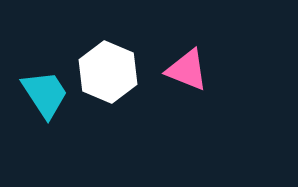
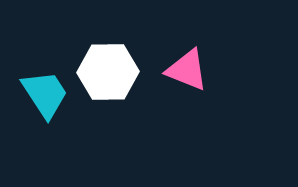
white hexagon: rotated 24 degrees counterclockwise
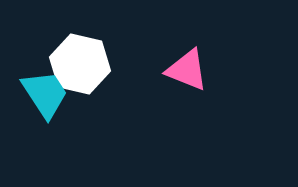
white hexagon: moved 28 px left, 8 px up; rotated 14 degrees clockwise
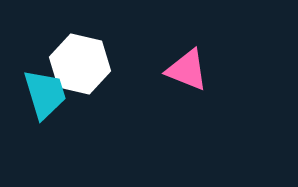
cyan trapezoid: rotated 16 degrees clockwise
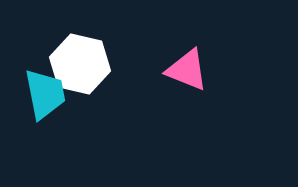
cyan trapezoid: rotated 6 degrees clockwise
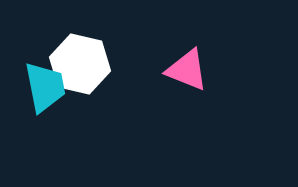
cyan trapezoid: moved 7 px up
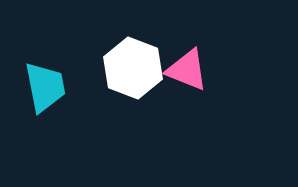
white hexagon: moved 53 px right, 4 px down; rotated 8 degrees clockwise
